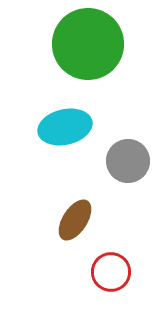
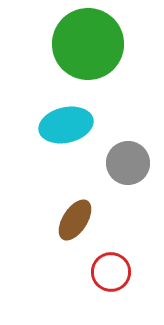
cyan ellipse: moved 1 px right, 2 px up
gray circle: moved 2 px down
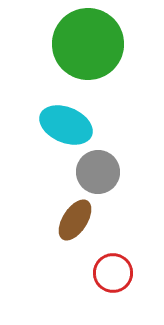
cyan ellipse: rotated 36 degrees clockwise
gray circle: moved 30 px left, 9 px down
red circle: moved 2 px right, 1 px down
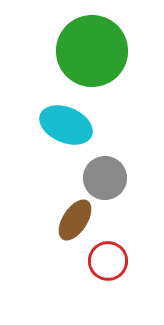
green circle: moved 4 px right, 7 px down
gray circle: moved 7 px right, 6 px down
red circle: moved 5 px left, 12 px up
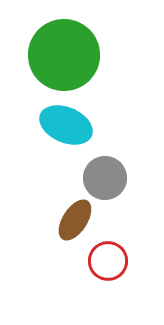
green circle: moved 28 px left, 4 px down
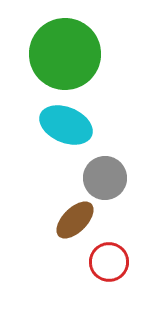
green circle: moved 1 px right, 1 px up
brown ellipse: rotated 12 degrees clockwise
red circle: moved 1 px right, 1 px down
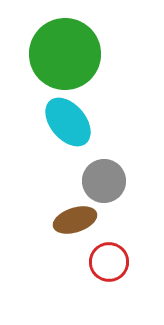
cyan ellipse: moved 2 px right, 3 px up; rotated 27 degrees clockwise
gray circle: moved 1 px left, 3 px down
brown ellipse: rotated 27 degrees clockwise
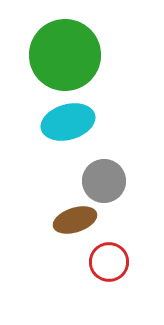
green circle: moved 1 px down
cyan ellipse: rotated 66 degrees counterclockwise
